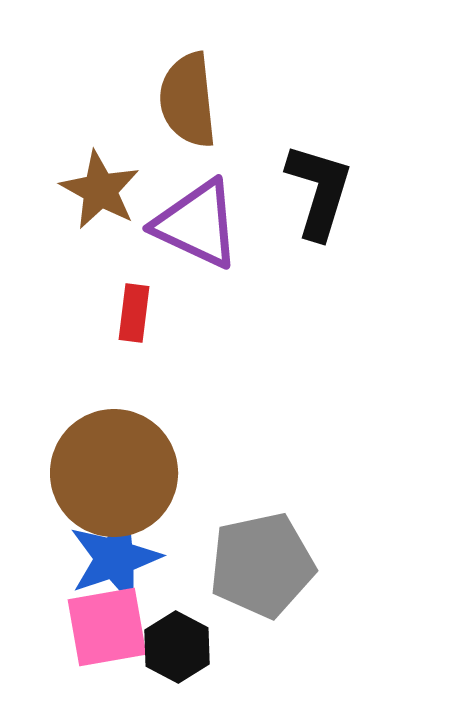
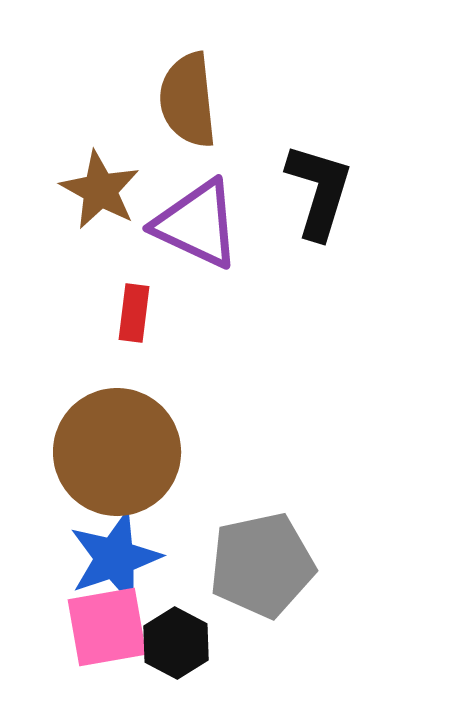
brown circle: moved 3 px right, 21 px up
black hexagon: moved 1 px left, 4 px up
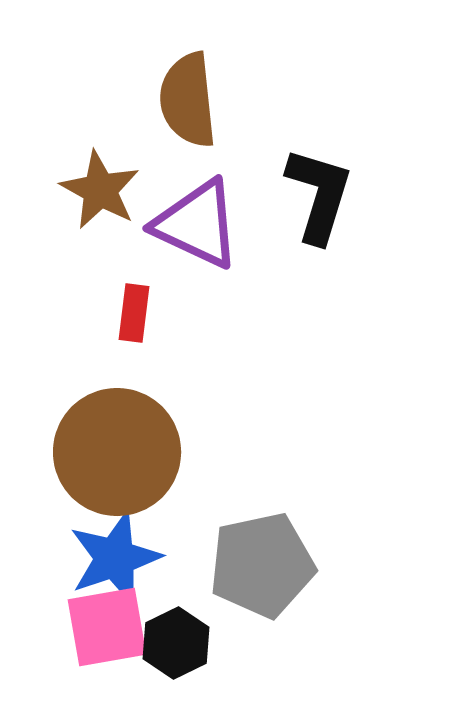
black L-shape: moved 4 px down
black hexagon: rotated 6 degrees clockwise
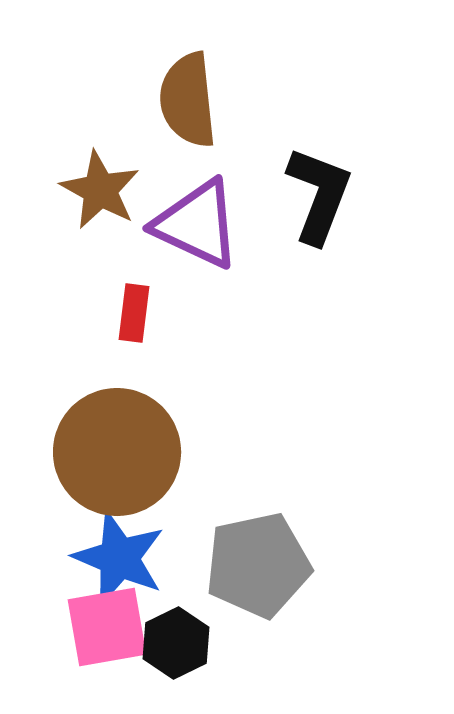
black L-shape: rotated 4 degrees clockwise
blue star: moved 4 px right; rotated 30 degrees counterclockwise
gray pentagon: moved 4 px left
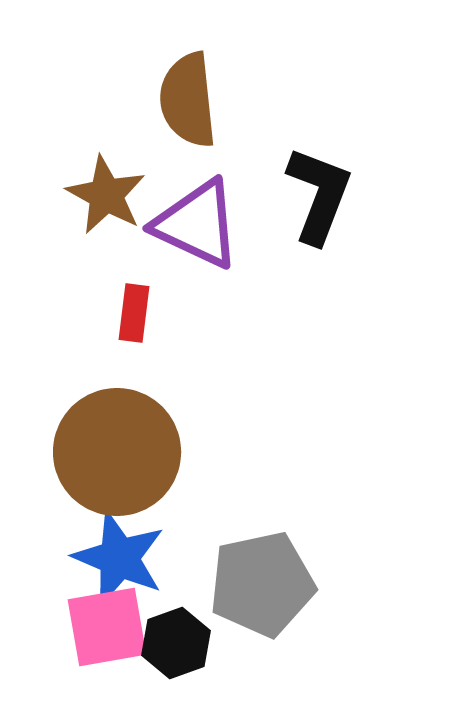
brown star: moved 6 px right, 5 px down
gray pentagon: moved 4 px right, 19 px down
black hexagon: rotated 6 degrees clockwise
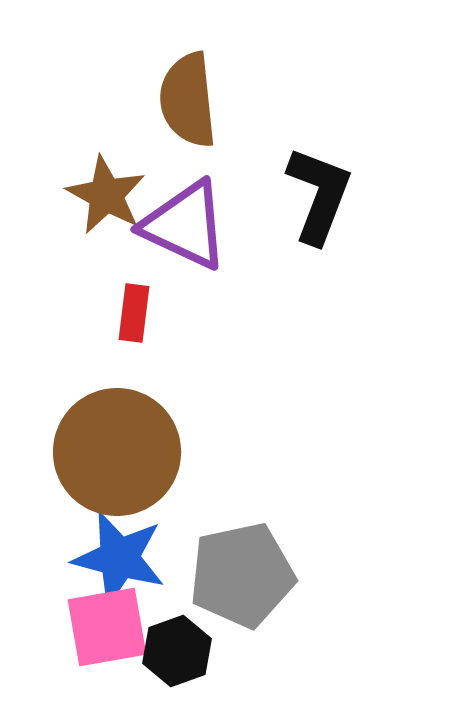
purple triangle: moved 12 px left, 1 px down
blue star: rotated 8 degrees counterclockwise
gray pentagon: moved 20 px left, 9 px up
black hexagon: moved 1 px right, 8 px down
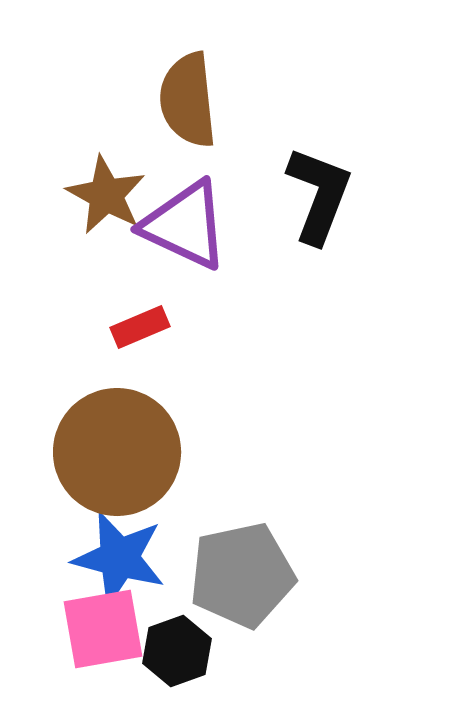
red rectangle: moved 6 px right, 14 px down; rotated 60 degrees clockwise
pink square: moved 4 px left, 2 px down
